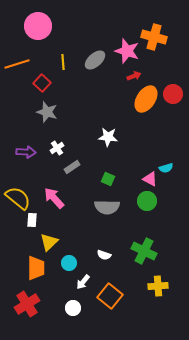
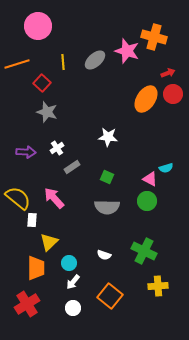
red arrow: moved 34 px right, 3 px up
green square: moved 1 px left, 2 px up
white arrow: moved 10 px left
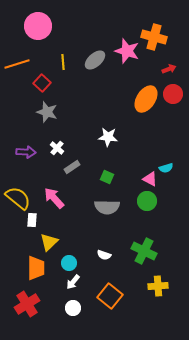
red arrow: moved 1 px right, 4 px up
white cross: rotated 16 degrees counterclockwise
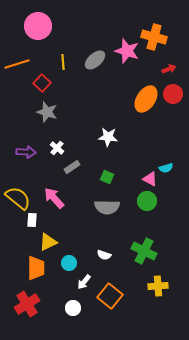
yellow triangle: moved 1 px left; rotated 18 degrees clockwise
white arrow: moved 11 px right
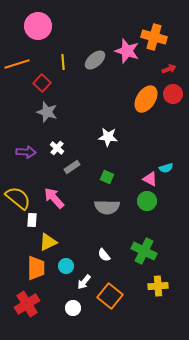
white semicircle: rotated 32 degrees clockwise
cyan circle: moved 3 px left, 3 px down
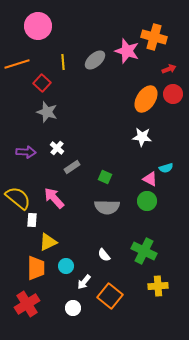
white star: moved 34 px right
green square: moved 2 px left
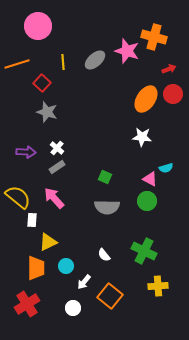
gray rectangle: moved 15 px left
yellow semicircle: moved 1 px up
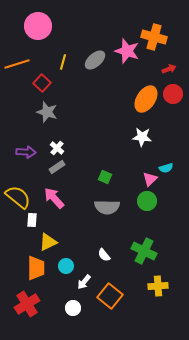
yellow line: rotated 21 degrees clockwise
pink triangle: rotated 49 degrees clockwise
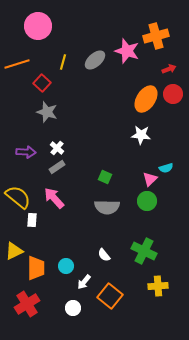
orange cross: moved 2 px right, 1 px up; rotated 30 degrees counterclockwise
white star: moved 1 px left, 2 px up
yellow triangle: moved 34 px left, 9 px down
